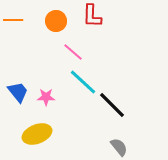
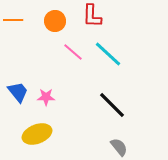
orange circle: moved 1 px left
cyan line: moved 25 px right, 28 px up
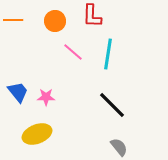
cyan line: rotated 56 degrees clockwise
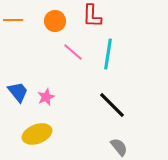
pink star: rotated 24 degrees counterclockwise
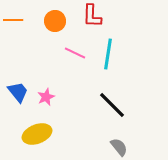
pink line: moved 2 px right, 1 px down; rotated 15 degrees counterclockwise
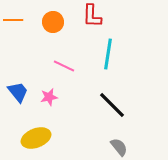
orange circle: moved 2 px left, 1 px down
pink line: moved 11 px left, 13 px down
pink star: moved 3 px right; rotated 12 degrees clockwise
yellow ellipse: moved 1 px left, 4 px down
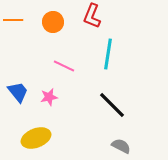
red L-shape: rotated 20 degrees clockwise
gray semicircle: moved 2 px right, 1 px up; rotated 24 degrees counterclockwise
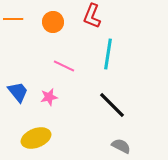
orange line: moved 1 px up
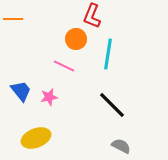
orange circle: moved 23 px right, 17 px down
blue trapezoid: moved 3 px right, 1 px up
